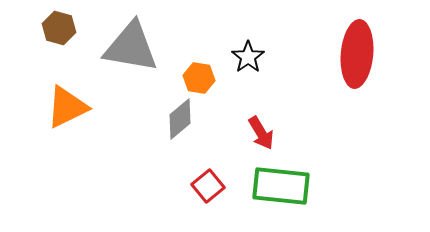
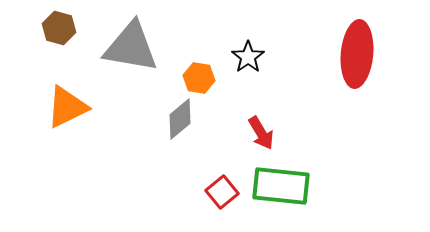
red square: moved 14 px right, 6 px down
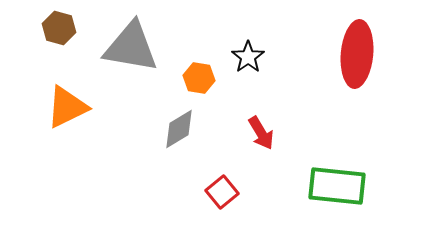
gray diamond: moved 1 px left, 10 px down; rotated 9 degrees clockwise
green rectangle: moved 56 px right
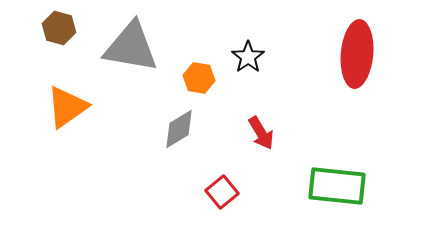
orange triangle: rotated 9 degrees counterclockwise
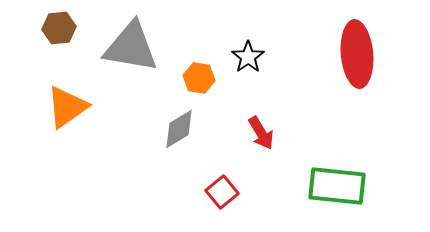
brown hexagon: rotated 20 degrees counterclockwise
red ellipse: rotated 10 degrees counterclockwise
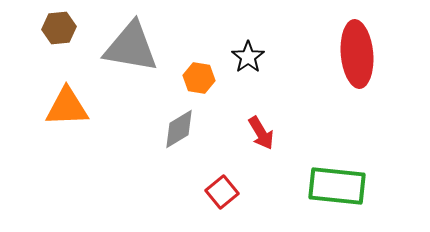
orange triangle: rotated 33 degrees clockwise
